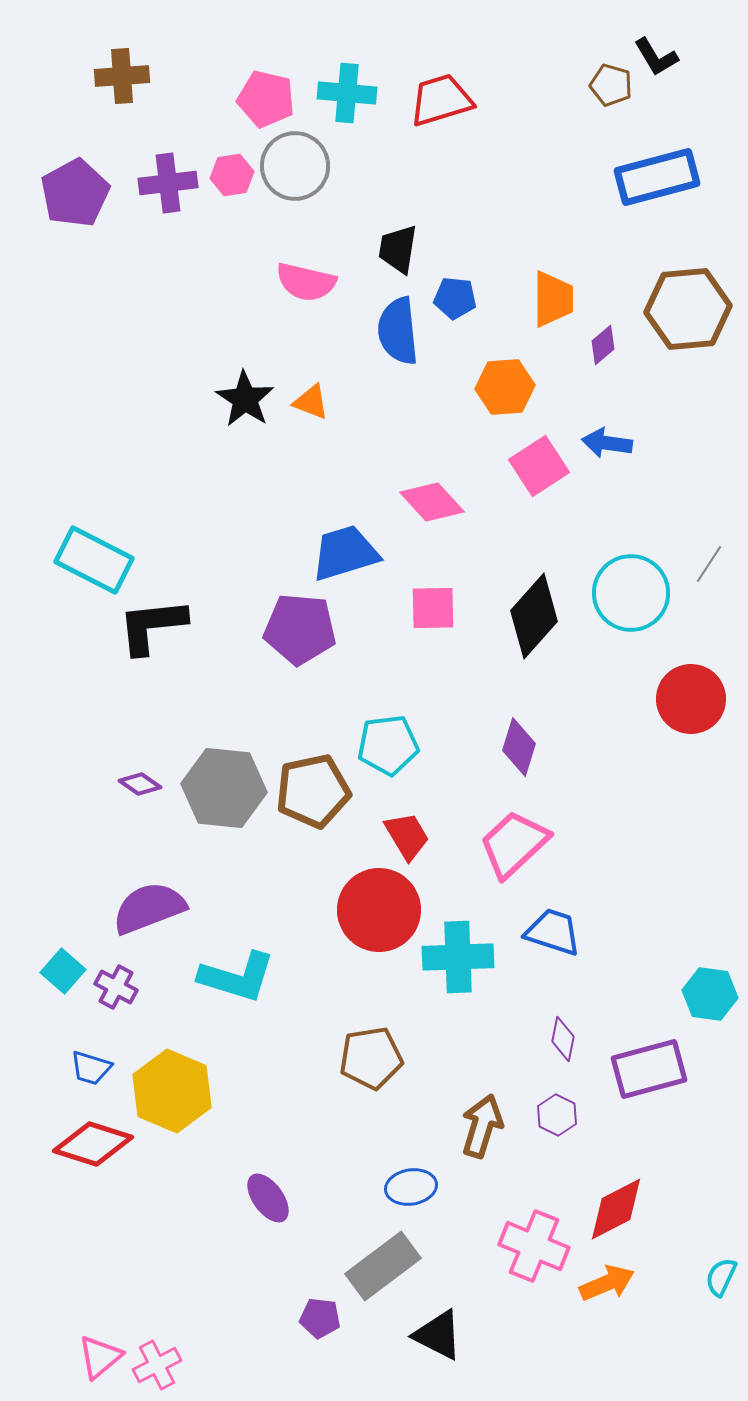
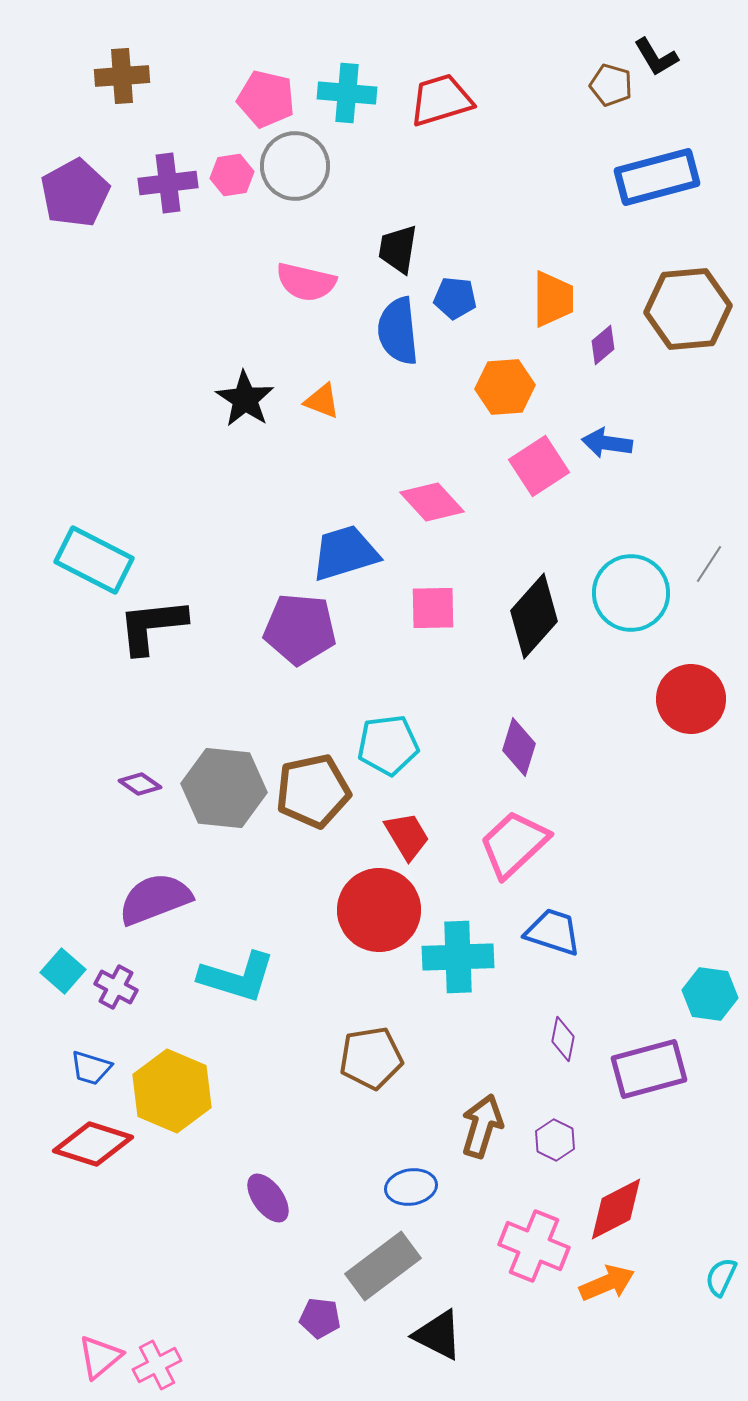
orange triangle at (311, 402): moved 11 px right, 1 px up
purple semicircle at (149, 908): moved 6 px right, 9 px up
purple hexagon at (557, 1115): moved 2 px left, 25 px down
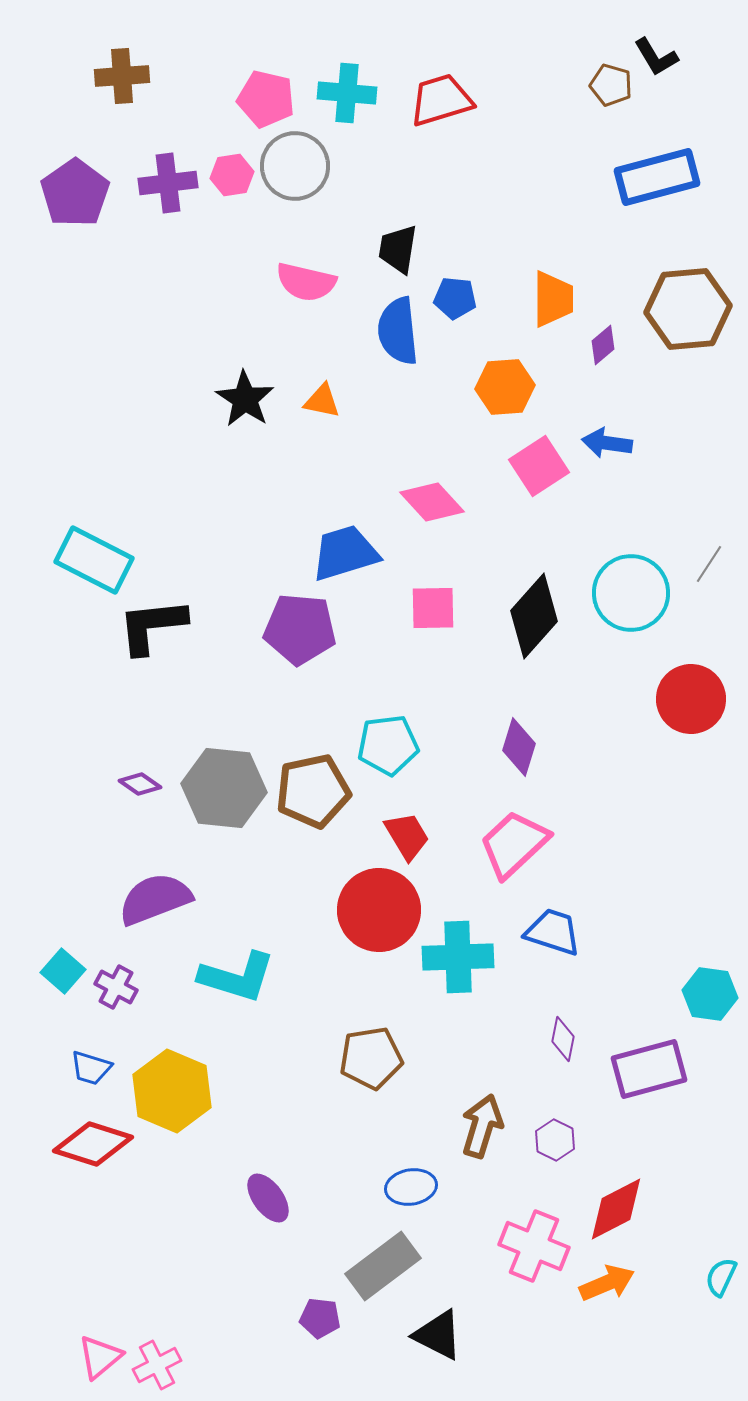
purple pentagon at (75, 193): rotated 6 degrees counterclockwise
orange triangle at (322, 401): rotated 9 degrees counterclockwise
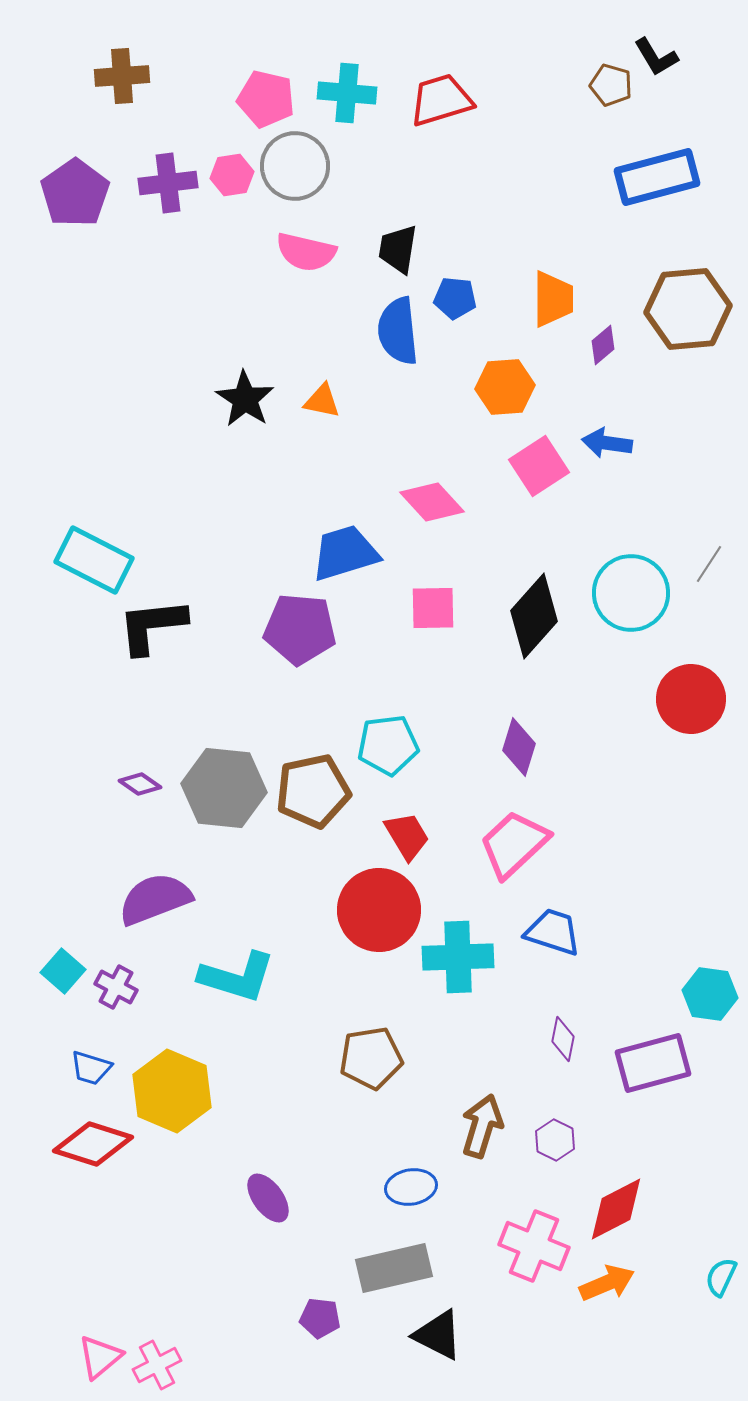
pink semicircle at (306, 282): moved 30 px up
purple rectangle at (649, 1069): moved 4 px right, 6 px up
gray rectangle at (383, 1266): moved 11 px right, 2 px down; rotated 24 degrees clockwise
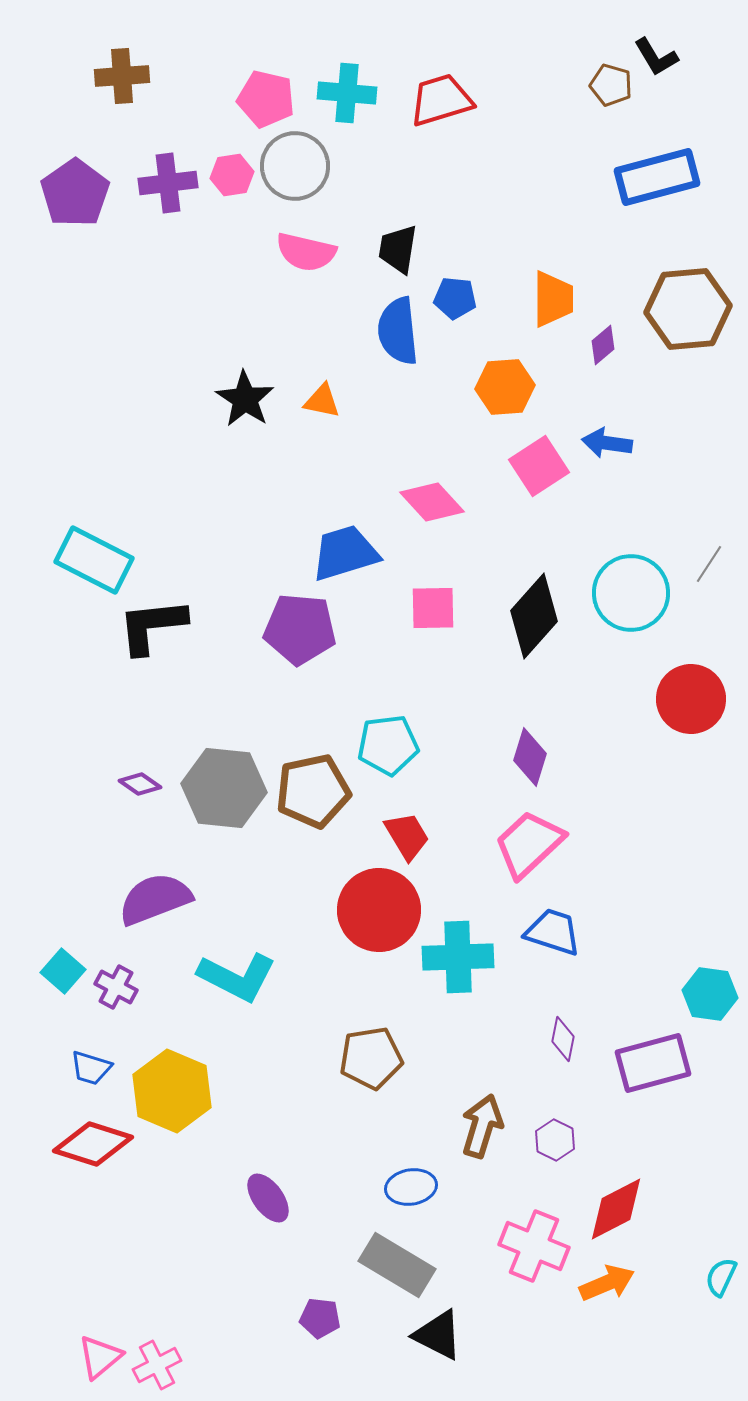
purple diamond at (519, 747): moved 11 px right, 10 px down
pink trapezoid at (514, 844): moved 15 px right
cyan L-shape at (237, 977): rotated 10 degrees clockwise
gray rectangle at (394, 1268): moved 3 px right, 3 px up; rotated 44 degrees clockwise
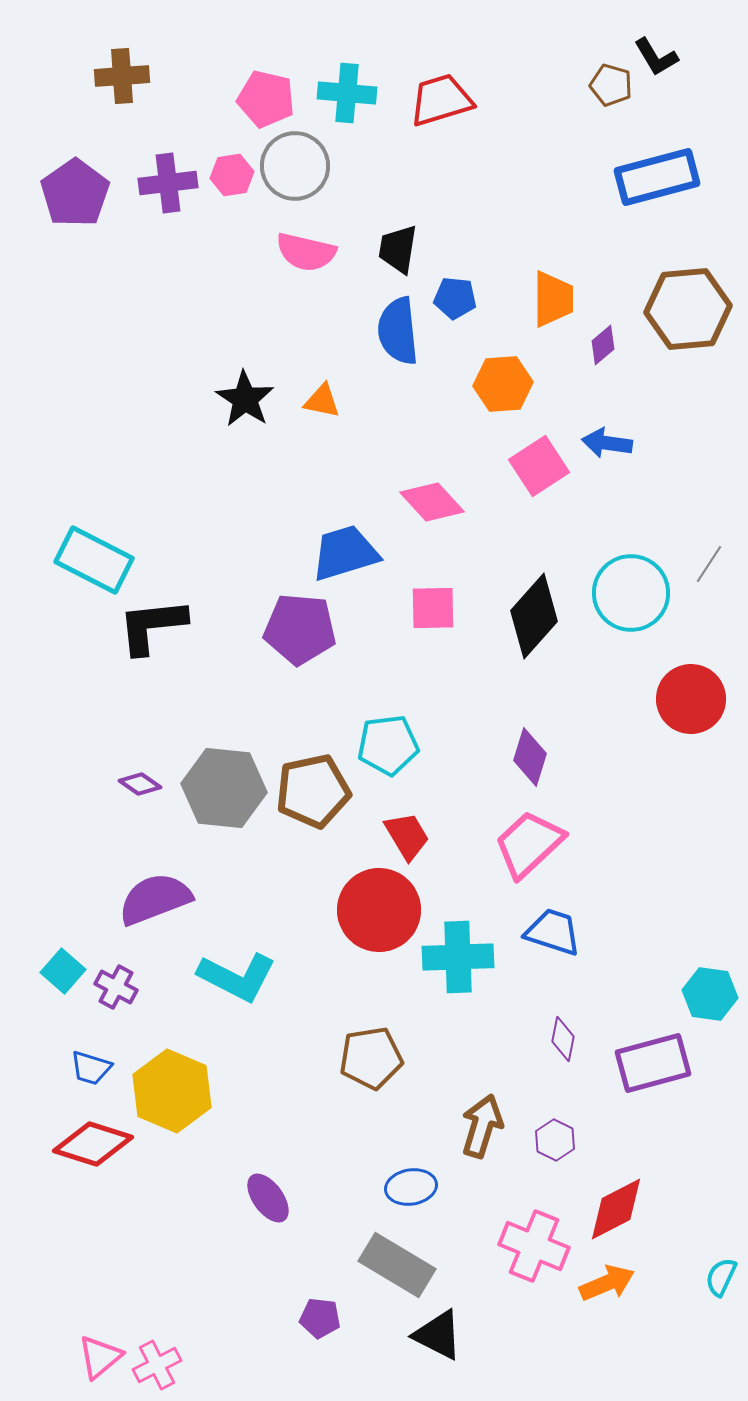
orange hexagon at (505, 387): moved 2 px left, 3 px up
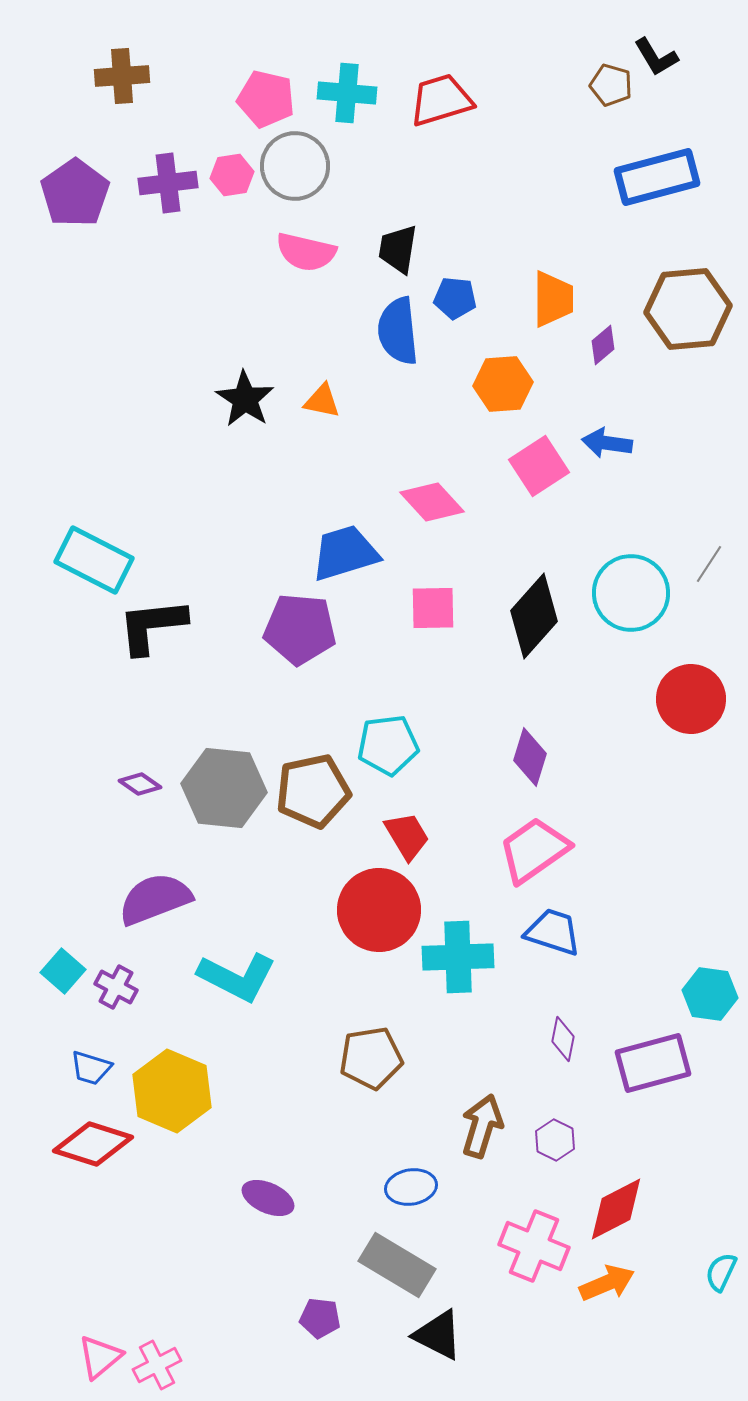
pink trapezoid at (529, 844): moved 5 px right, 6 px down; rotated 8 degrees clockwise
purple ellipse at (268, 1198): rotated 30 degrees counterclockwise
cyan semicircle at (721, 1277): moved 5 px up
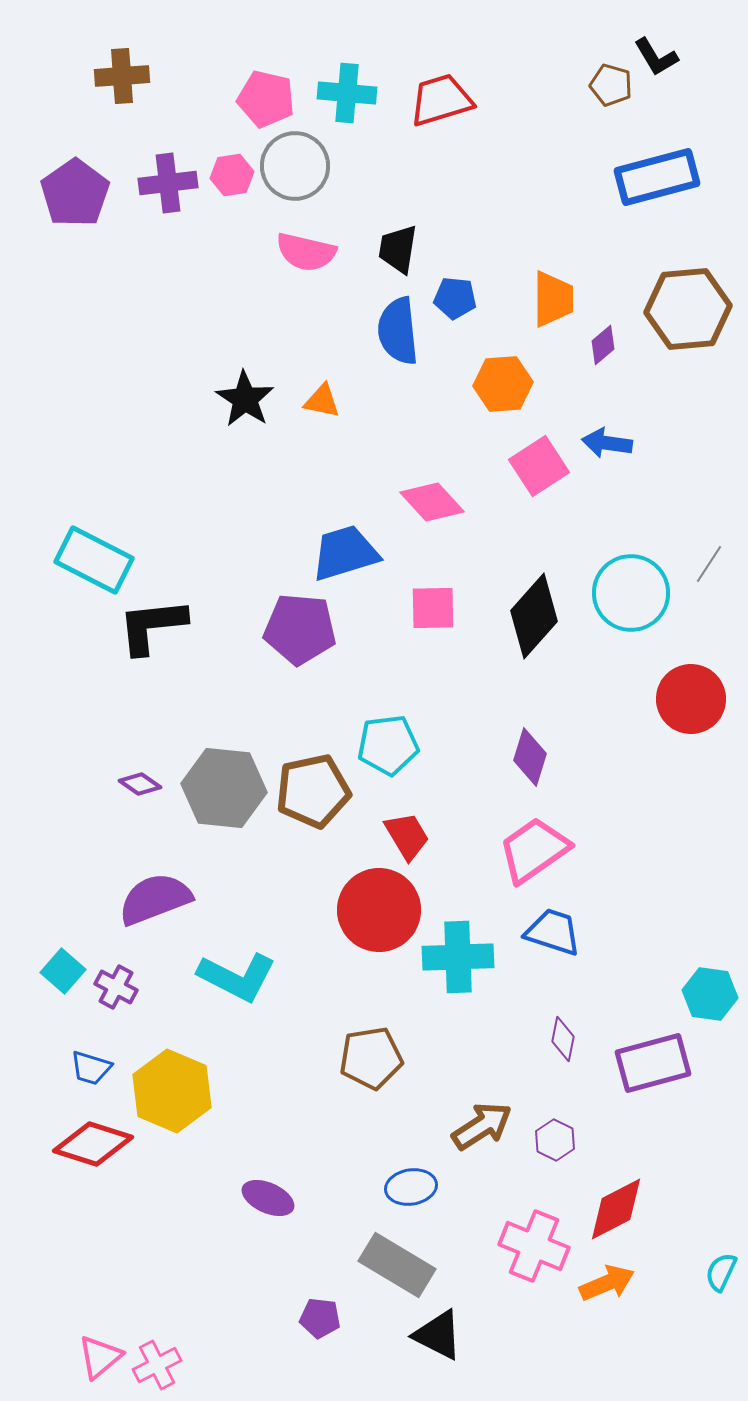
brown arrow at (482, 1126): rotated 40 degrees clockwise
